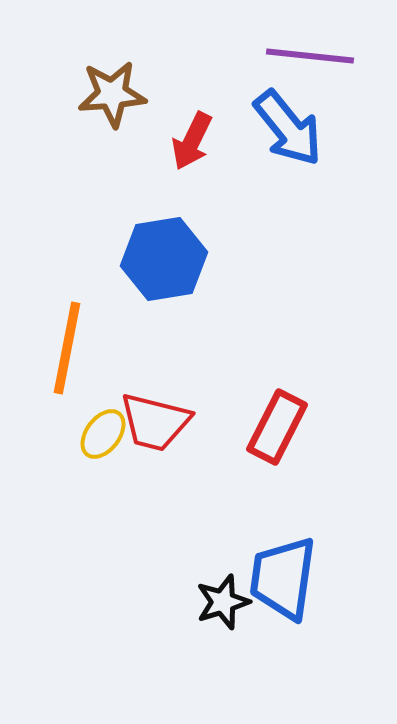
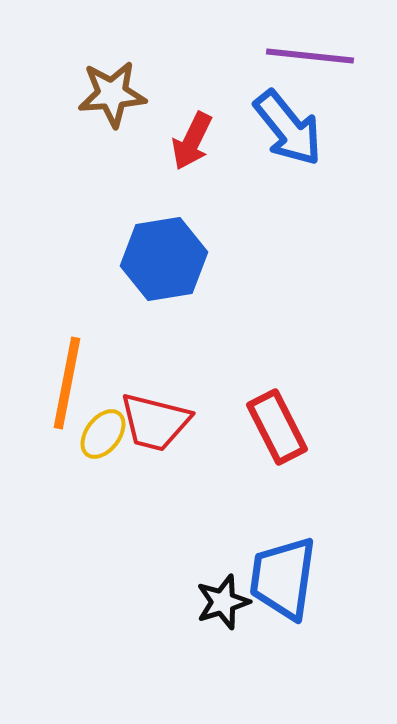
orange line: moved 35 px down
red rectangle: rotated 54 degrees counterclockwise
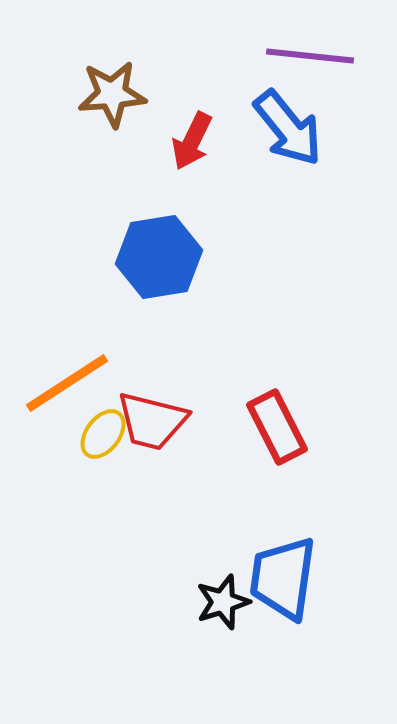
blue hexagon: moved 5 px left, 2 px up
orange line: rotated 46 degrees clockwise
red trapezoid: moved 3 px left, 1 px up
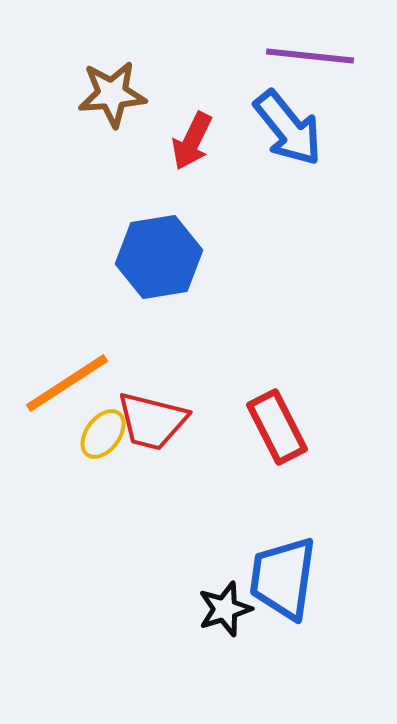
black star: moved 2 px right, 7 px down
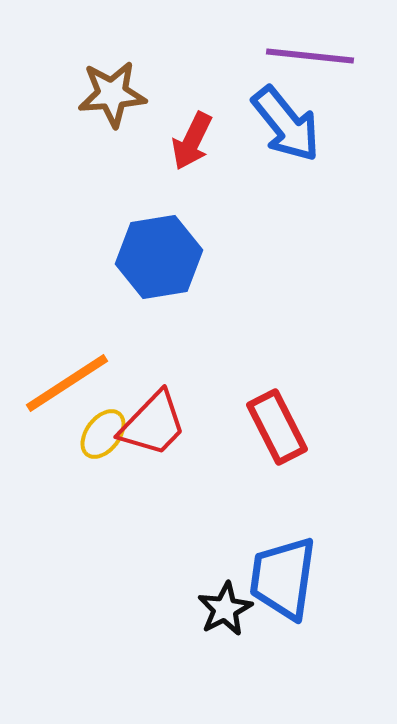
blue arrow: moved 2 px left, 4 px up
red trapezoid: moved 1 px right, 3 px down; rotated 60 degrees counterclockwise
black star: rotated 10 degrees counterclockwise
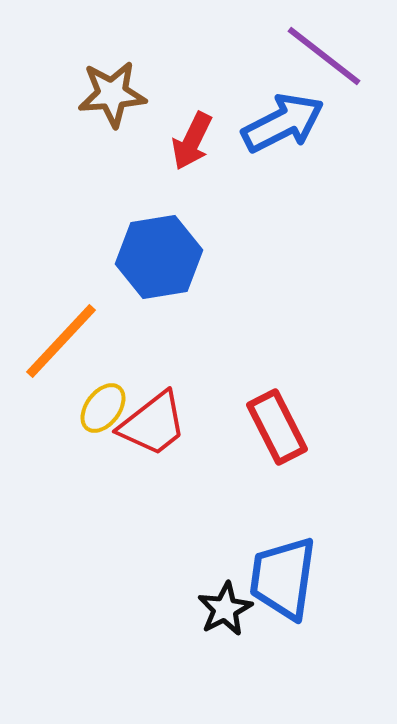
purple line: moved 14 px right; rotated 32 degrees clockwise
blue arrow: moved 3 px left, 1 px up; rotated 78 degrees counterclockwise
orange line: moved 6 px left, 42 px up; rotated 14 degrees counterclockwise
red trapezoid: rotated 8 degrees clockwise
yellow ellipse: moved 26 px up
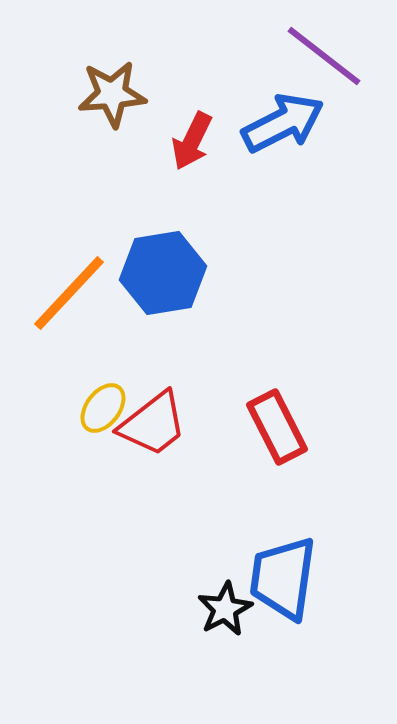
blue hexagon: moved 4 px right, 16 px down
orange line: moved 8 px right, 48 px up
